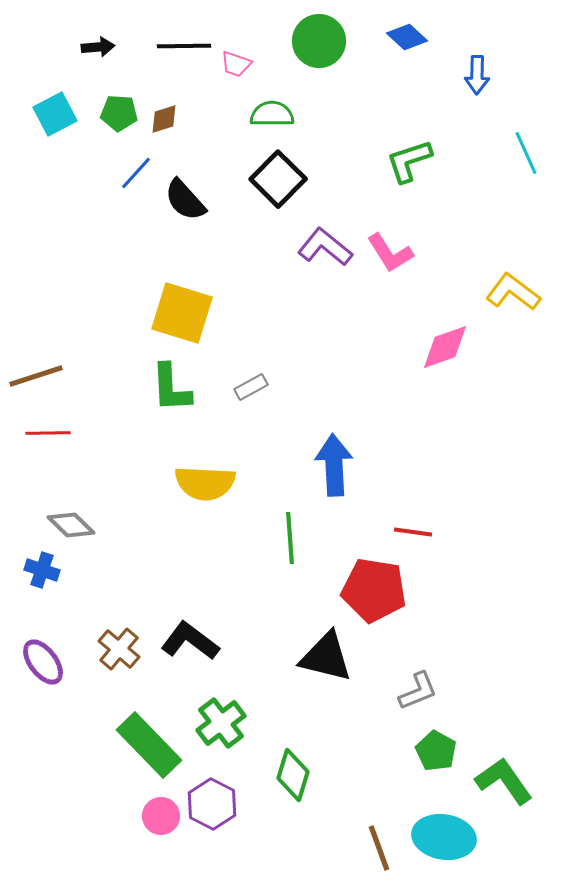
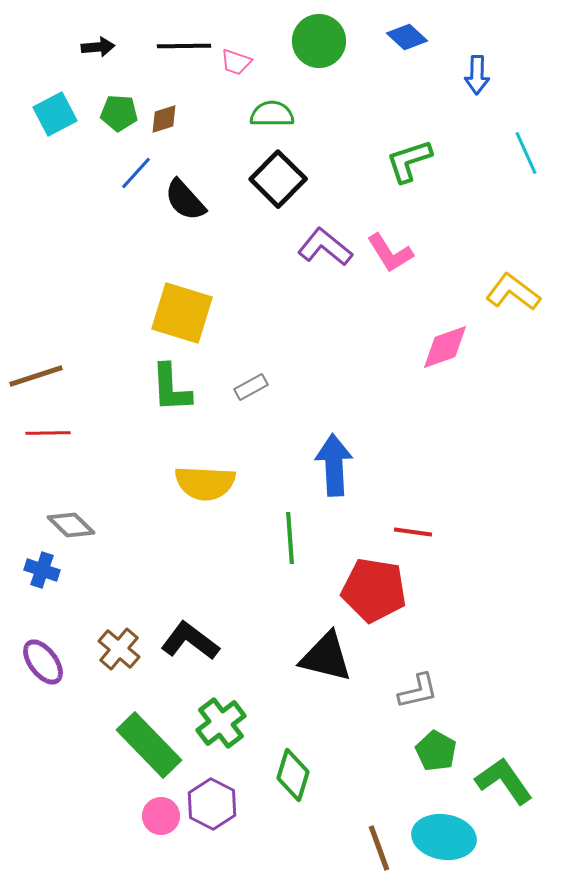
pink trapezoid at (236, 64): moved 2 px up
gray L-shape at (418, 691): rotated 9 degrees clockwise
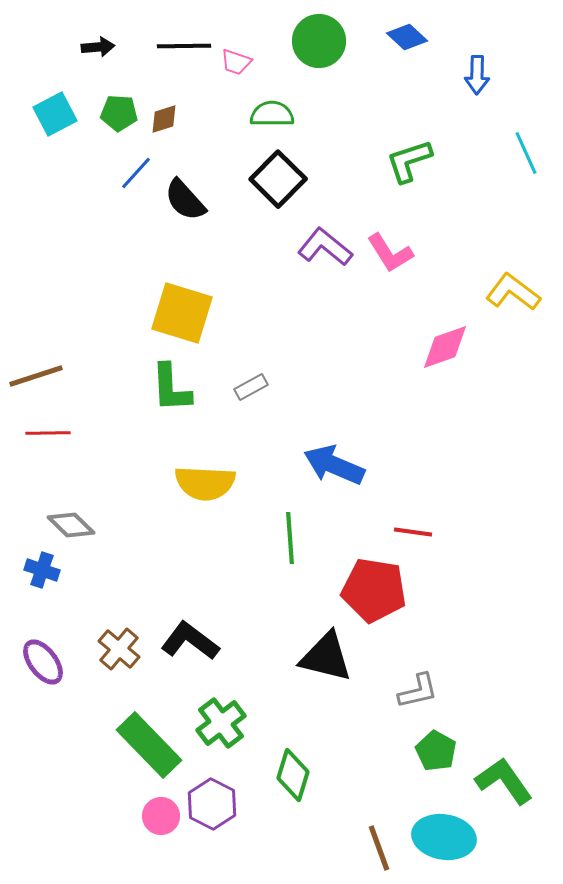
blue arrow at (334, 465): rotated 64 degrees counterclockwise
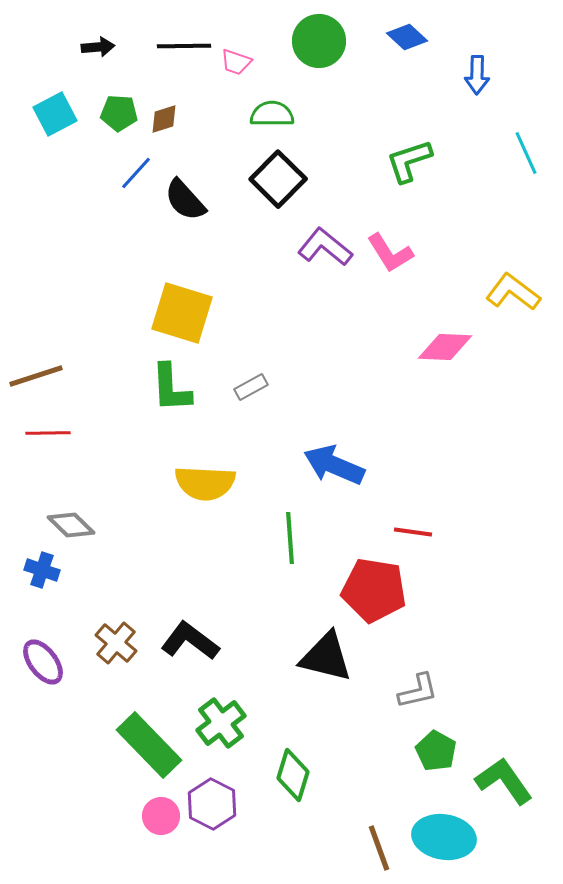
pink diamond at (445, 347): rotated 22 degrees clockwise
brown cross at (119, 649): moved 3 px left, 6 px up
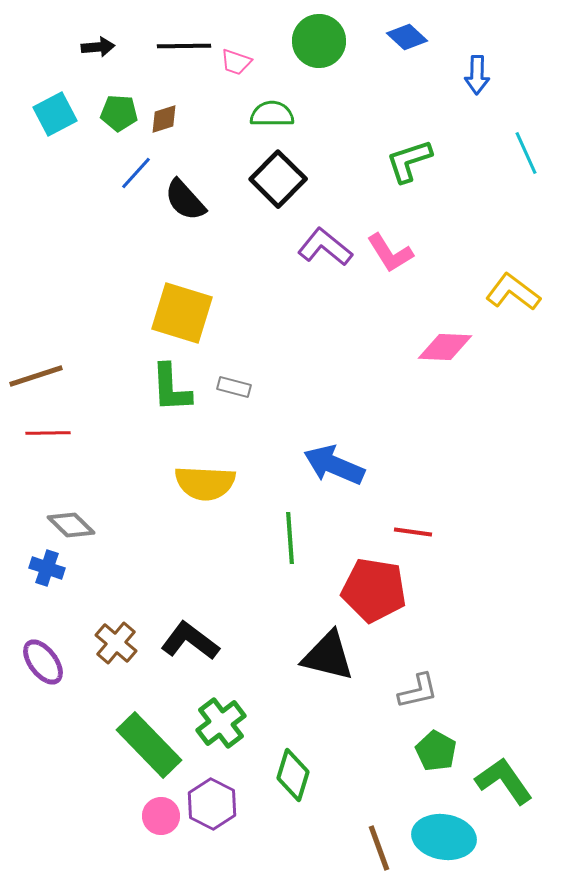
gray rectangle at (251, 387): moved 17 px left; rotated 44 degrees clockwise
blue cross at (42, 570): moved 5 px right, 2 px up
black triangle at (326, 657): moved 2 px right, 1 px up
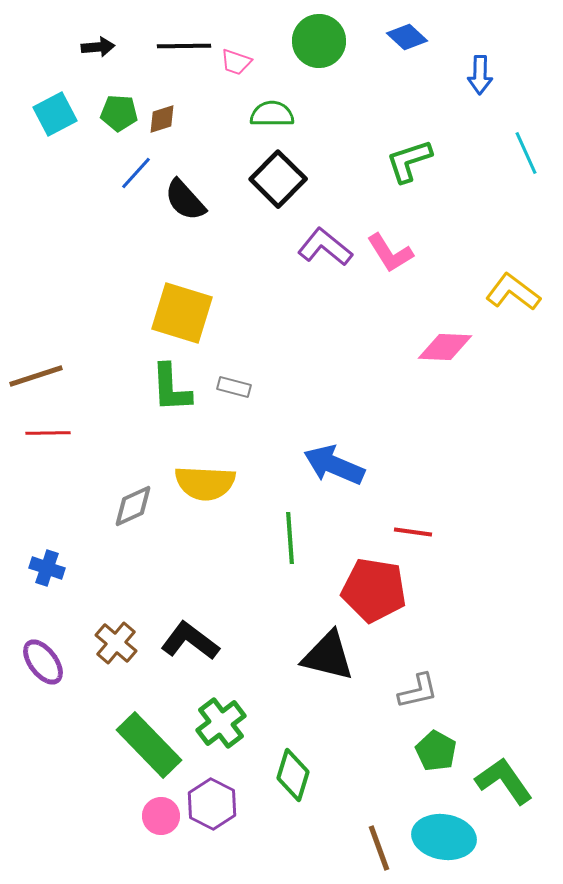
blue arrow at (477, 75): moved 3 px right
brown diamond at (164, 119): moved 2 px left
gray diamond at (71, 525): moved 62 px right, 19 px up; rotated 69 degrees counterclockwise
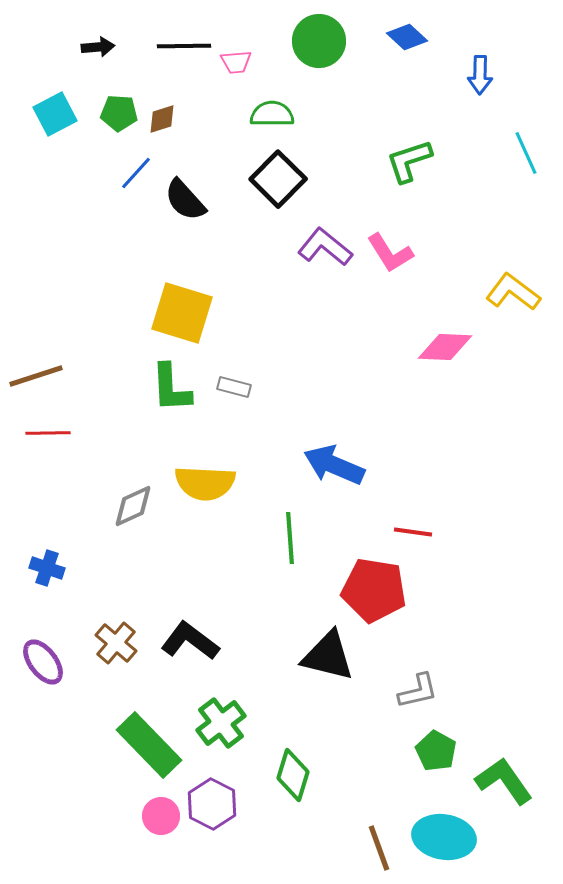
pink trapezoid at (236, 62): rotated 24 degrees counterclockwise
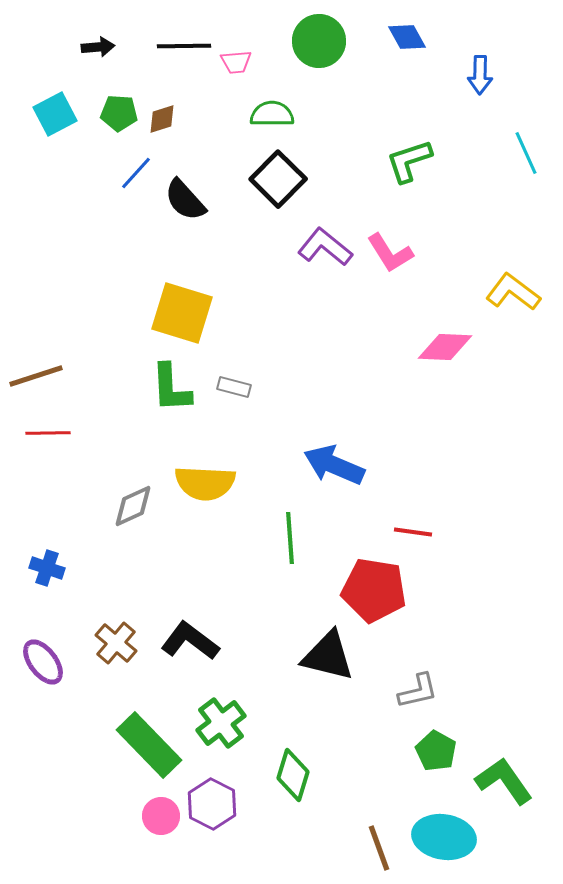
blue diamond at (407, 37): rotated 18 degrees clockwise
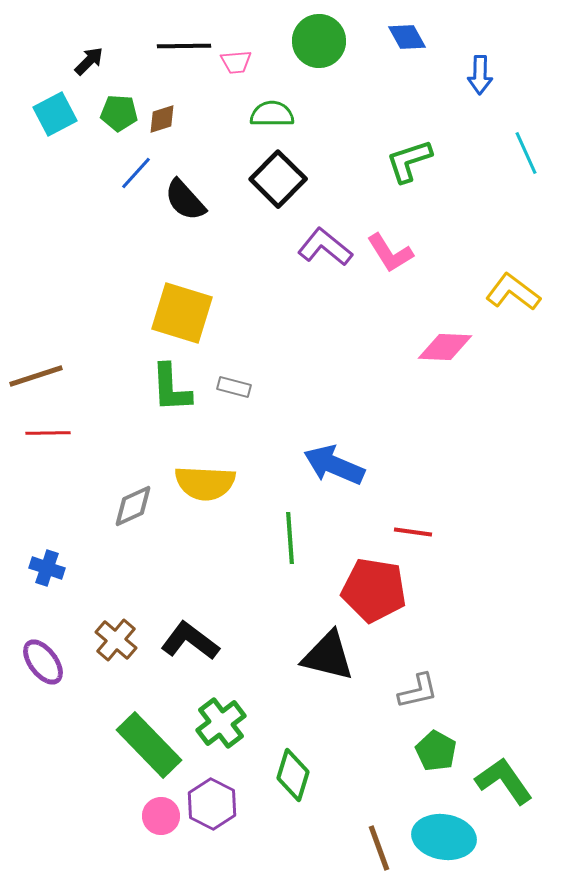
black arrow at (98, 47): moved 9 px left, 14 px down; rotated 40 degrees counterclockwise
brown cross at (116, 643): moved 3 px up
